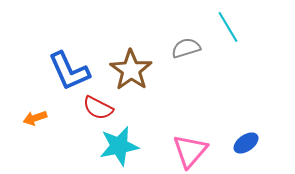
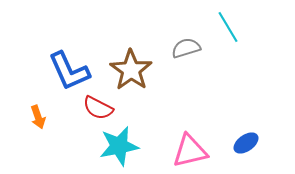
orange arrow: moved 3 px right, 1 px up; rotated 90 degrees counterclockwise
pink triangle: rotated 36 degrees clockwise
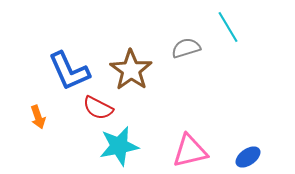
blue ellipse: moved 2 px right, 14 px down
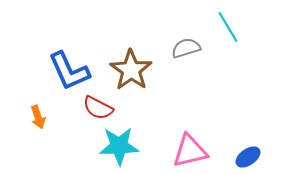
cyan star: rotated 9 degrees clockwise
